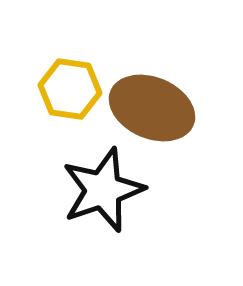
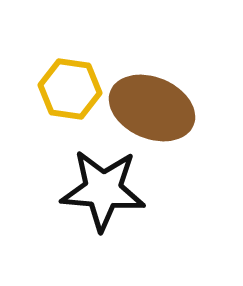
black star: rotated 24 degrees clockwise
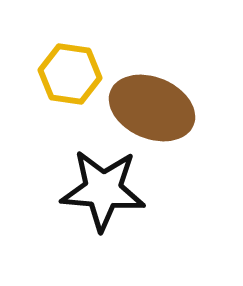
yellow hexagon: moved 15 px up
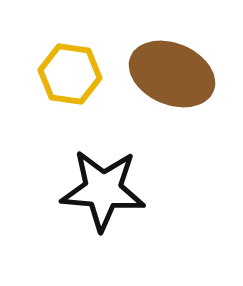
brown ellipse: moved 20 px right, 34 px up
